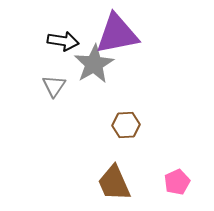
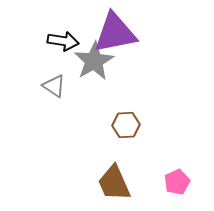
purple triangle: moved 2 px left, 1 px up
gray star: moved 3 px up
gray triangle: rotated 30 degrees counterclockwise
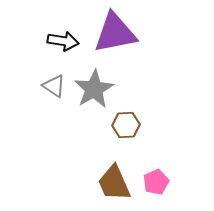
gray star: moved 28 px down
pink pentagon: moved 21 px left
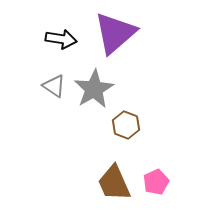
purple triangle: rotated 30 degrees counterclockwise
black arrow: moved 2 px left, 2 px up
brown hexagon: rotated 24 degrees clockwise
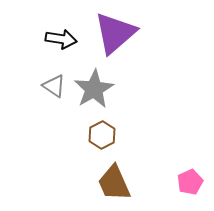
brown hexagon: moved 24 px left, 10 px down; rotated 12 degrees clockwise
pink pentagon: moved 34 px right
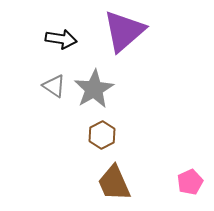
purple triangle: moved 9 px right, 2 px up
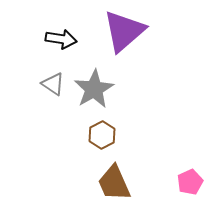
gray triangle: moved 1 px left, 2 px up
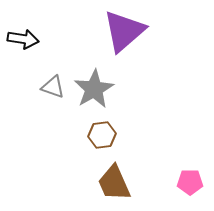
black arrow: moved 38 px left
gray triangle: moved 3 px down; rotated 15 degrees counterclockwise
brown hexagon: rotated 20 degrees clockwise
pink pentagon: rotated 25 degrees clockwise
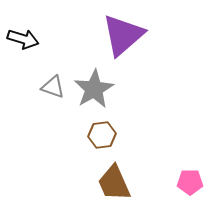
purple triangle: moved 1 px left, 4 px down
black arrow: rotated 8 degrees clockwise
